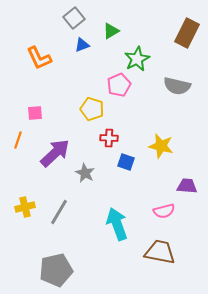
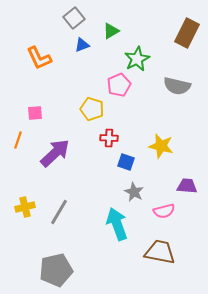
gray star: moved 49 px right, 19 px down
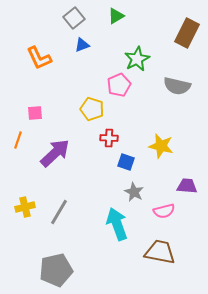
green triangle: moved 5 px right, 15 px up
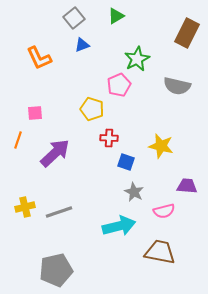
gray line: rotated 40 degrees clockwise
cyan arrow: moved 2 px right, 2 px down; rotated 96 degrees clockwise
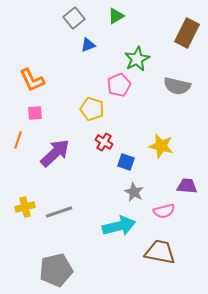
blue triangle: moved 6 px right
orange L-shape: moved 7 px left, 22 px down
red cross: moved 5 px left, 4 px down; rotated 30 degrees clockwise
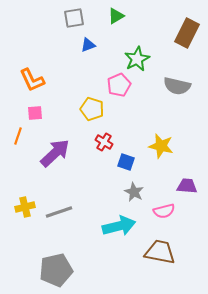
gray square: rotated 30 degrees clockwise
orange line: moved 4 px up
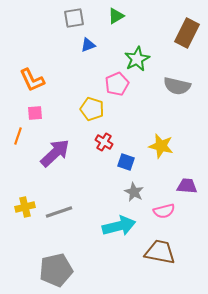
pink pentagon: moved 2 px left, 1 px up
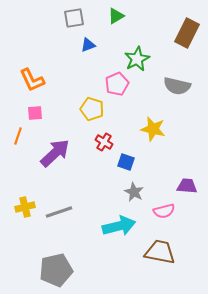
yellow star: moved 8 px left, 17 px up
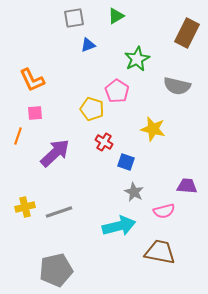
pink pentagon: moved 7 px down; rotated 15 degrees counterclockwise
